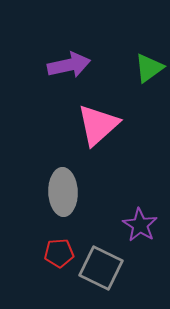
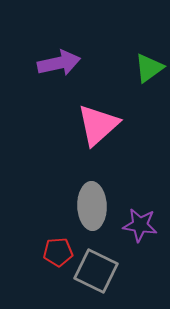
purple arrow: moved 10 px left, 2 px up
gray ellipse: moved 29 px right, 14 px down
purple star: rotated 24 degrees counterclockwise
red pentagon: moved 1 px left, 1 px up
gray square: moved 5 px left, 3 px down
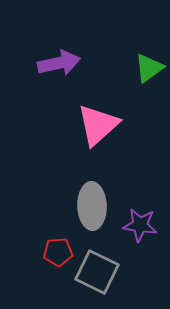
gray square: moved 1 px right, 1 px down
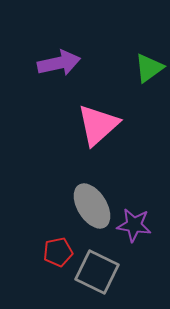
gray ellipse: rotated 30 degrees counterclockwise
purple star: moved 6 px left
red pentagon: rotated 8 degrees counterclockwise
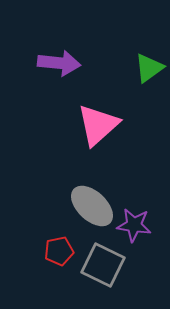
purple arrow: rotated 18 degrees clockwise
gray ellipse: rotated 15 degrees counterclockwise
red pentagon: moved 1 px right, 1 px up
gray square: moved 6 px right, 7 px up
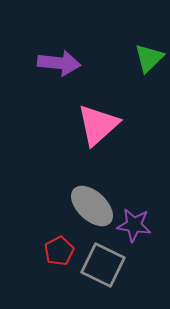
green triangle: moved 10 px up; rotated 8 degrees counterclockwise
red pentagon: rotated 16 degrees counterclockwise
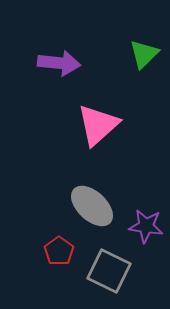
green triangle: moved 5 px left, 4 px up
purple star: moved 12 px right, 1 px down
red pentagon: rotated 8 degrees counterclockwise
gray square: moved 6 px right, 6 px down
